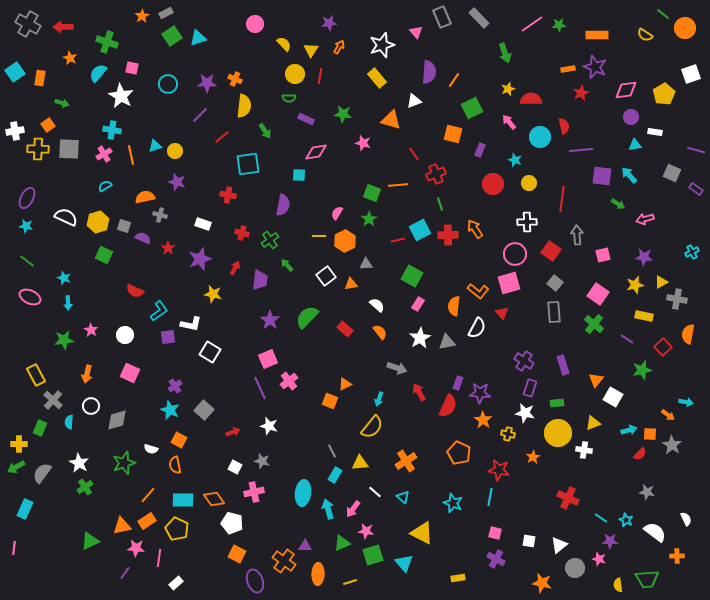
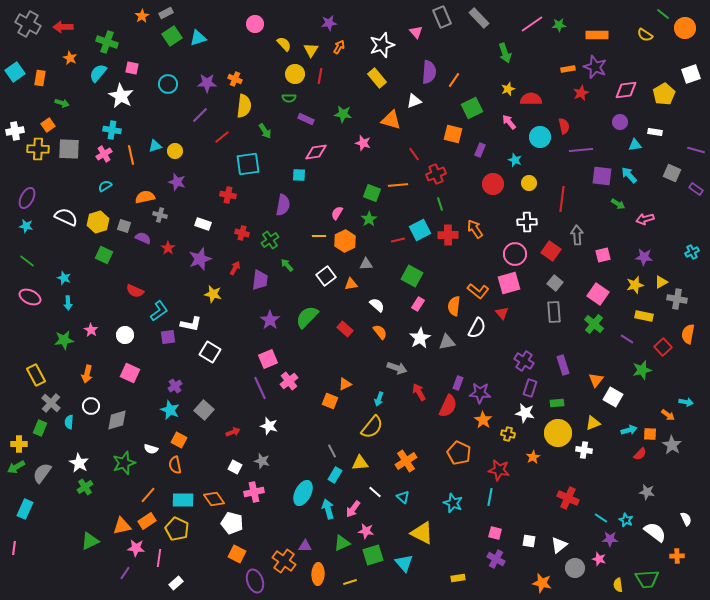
purple circle at (631, 117): moved 11 px left, 5 px down
gray cross at (53, 400): moved 2 px left, 3 px down
cyan ellipse at (303, 493): rotated 20 degrees clockwise
purple star at (610, 541): moved 2 px up
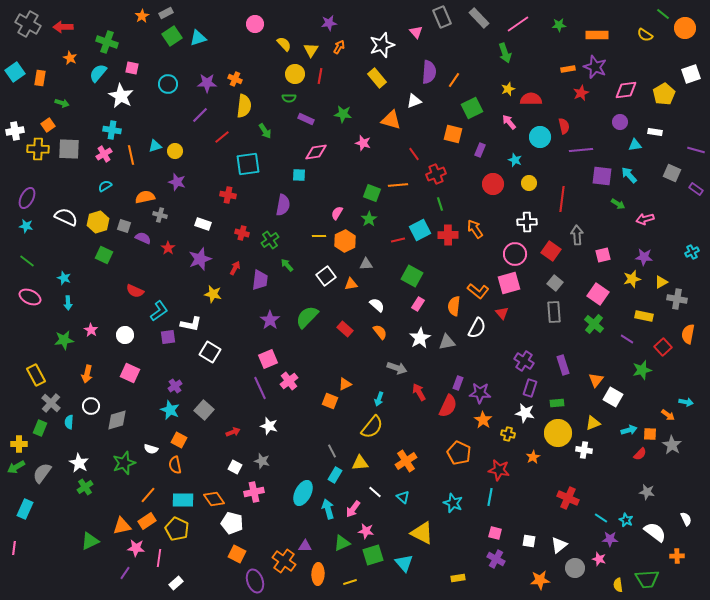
pink line at (532, 24): moved 14 px left
yellow star at (635, 285): moved 3 px left, 6 px up
orange star at (542, 583): moved 2 px left, 3 px up; rotated 18 degrees counterclockwise
